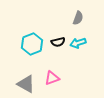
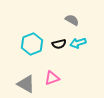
gray semicircle: moved 6 px left, 2 px down; rotated 80 degrees counterclockwise
black semicircle: moved 1 px right, 2 px down
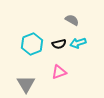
pink triangle: moved 7 px right, 6 px up
gray triangle: rotated 30 degrees clockwise
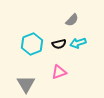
gray semicircle: rotated 104 degrees clockwise
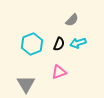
black semicircle: rotated 56 degrees counterclockwise
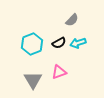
black semicircle: moved 1 px up; rotated 40 degrees clockwise
gray triangle: moved 7 px right, 4 px up
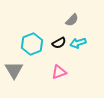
gray triangle: moved 19 px left, 10 px up
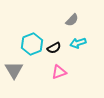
black semicircle: moved 5 px left, 5 px down
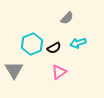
gray semicircle: moved 5 px left, 2 px up
pink triangle: rotated 14 degrees counterclockwise
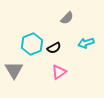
cyan arrow: moved 8 px right
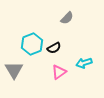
cyan arrow: moved 2 px left, 20 px down
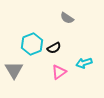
gray semicircle: rotated 80 degrees clockwise
